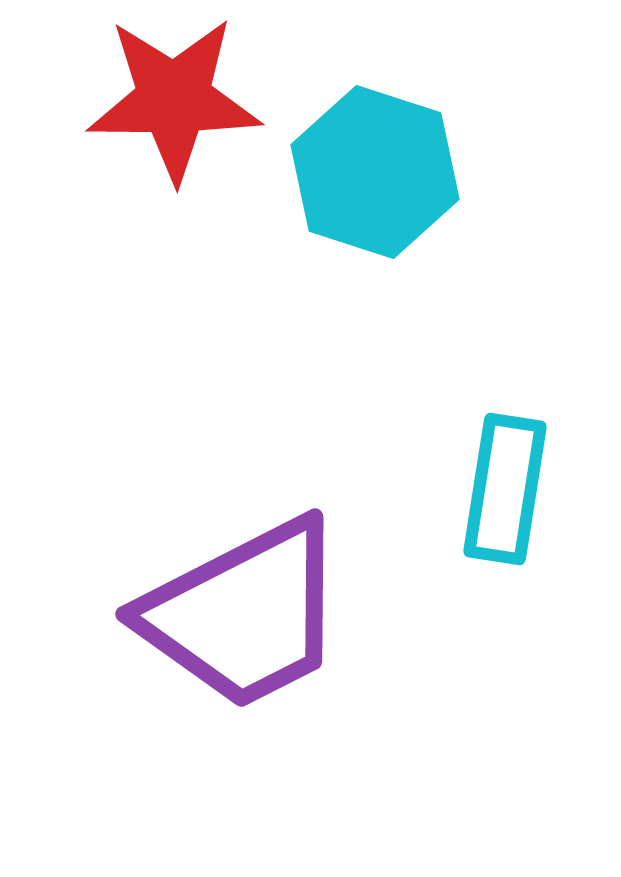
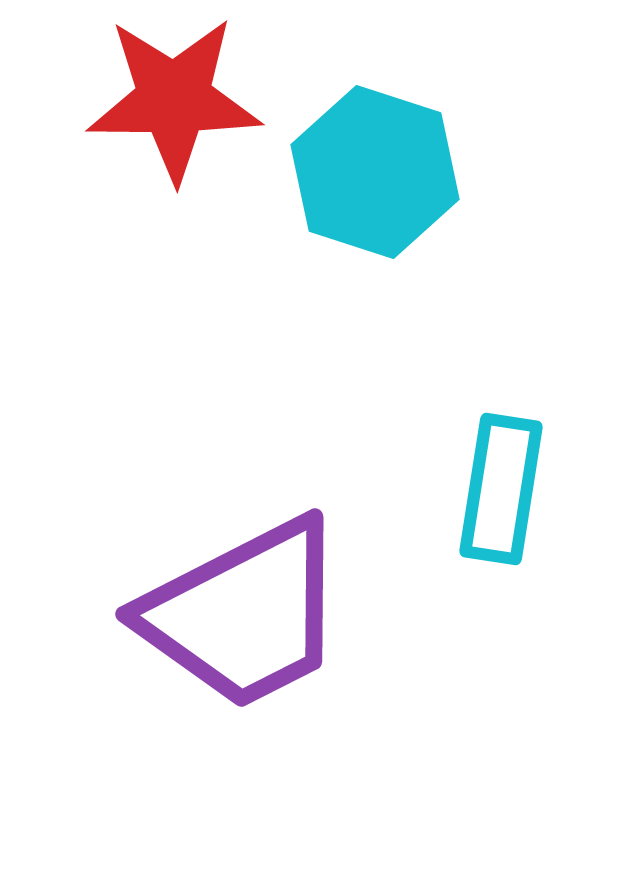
cyan rectangle: moved 4 px left
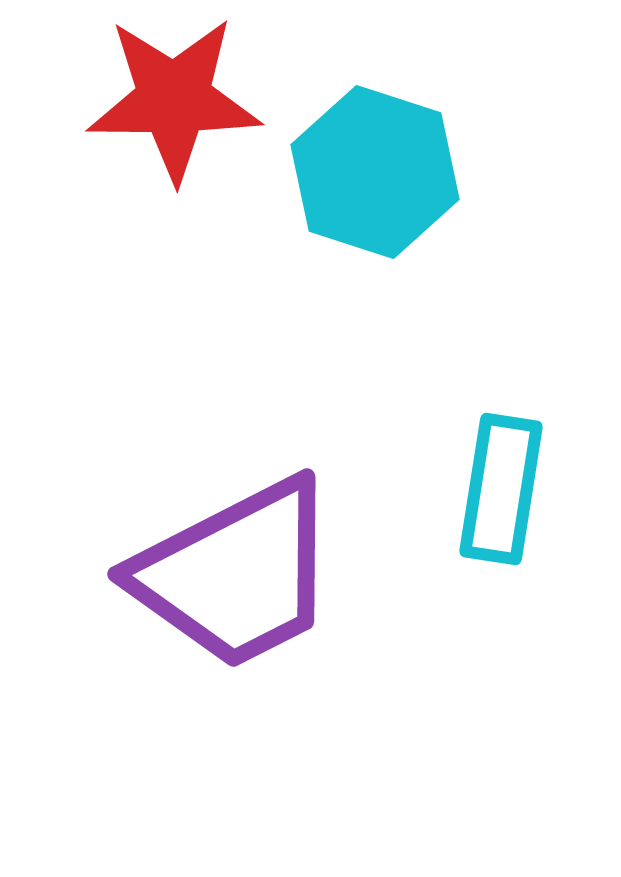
purple trapezoid: moved 8 px left, 40 px up
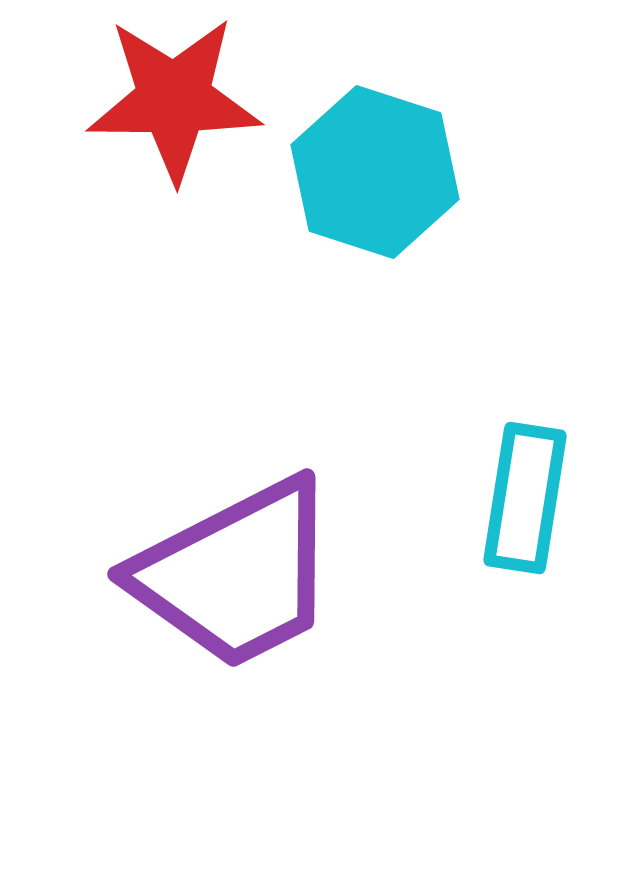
cyan rectangle: moved 24 px right, 9 px down
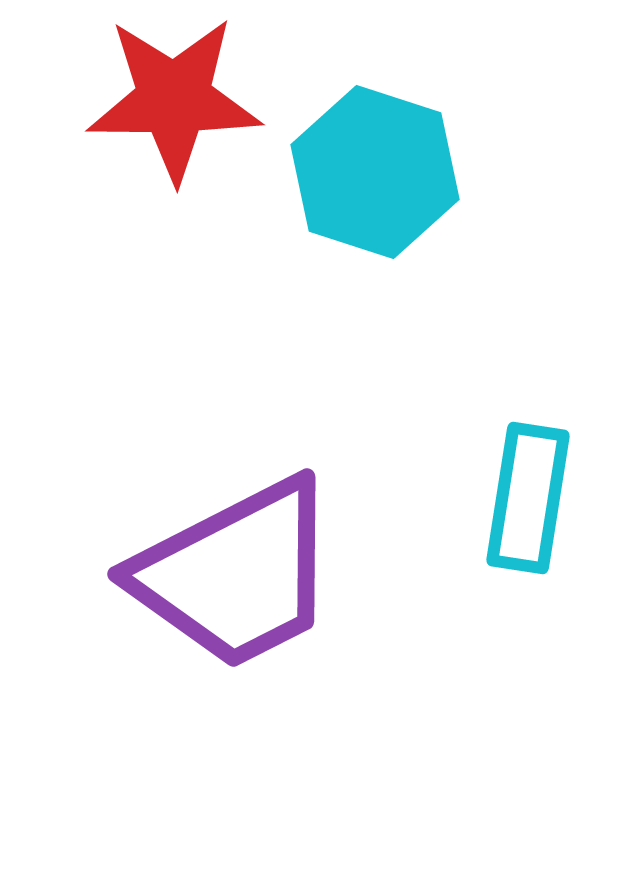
cyan rectangle: moved 3 px right
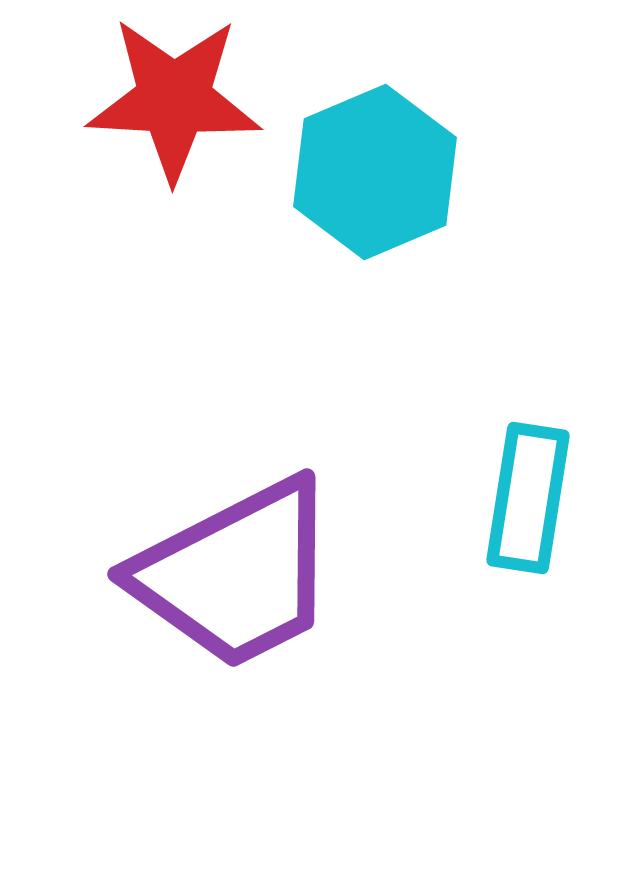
red star: rotated 3 degrees clockwise
cyan hexagon: rotated 19 degrees clockwise
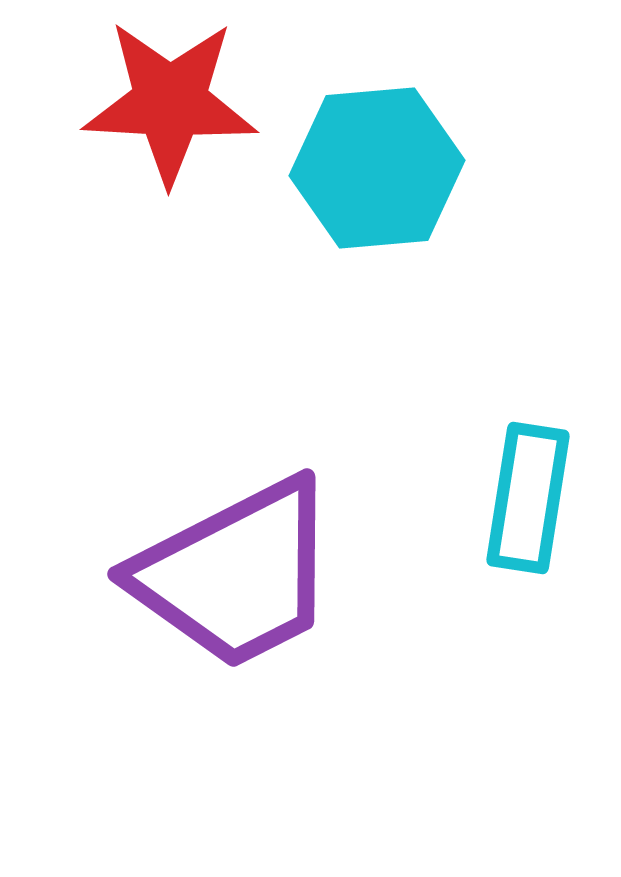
red star: moved 4 px left, 3 px down
cyan hexagon: moved 2 px right, 4 px up; rotated 18 degrees clockwise
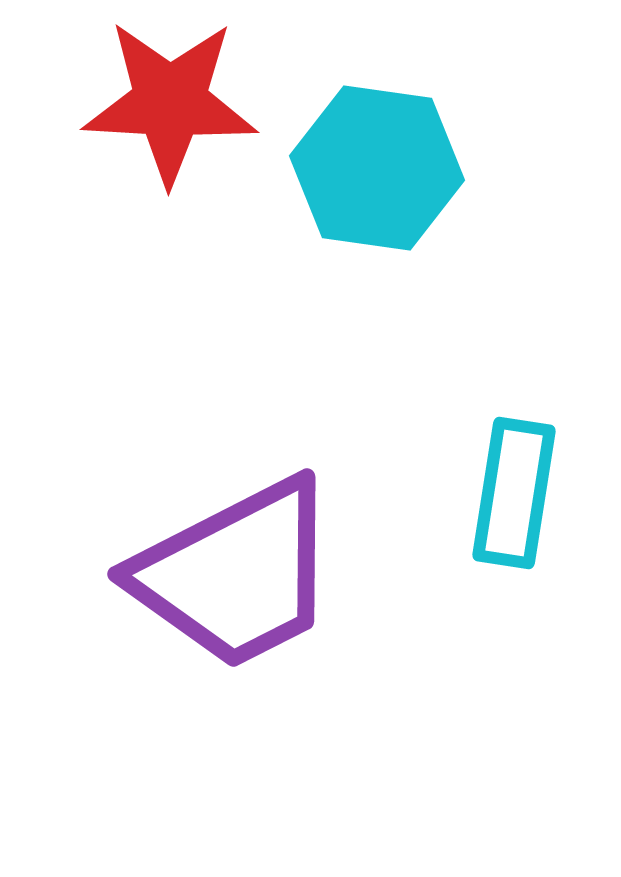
cyan hexagon: rotated 13 degrees clockwise
cyan rectangle: moved 14 px left, 5 px up
